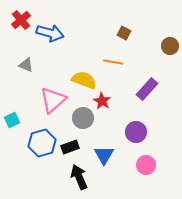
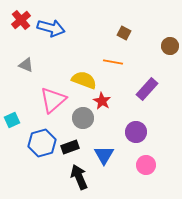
blue arrow: moved 1 px right, 5 px up
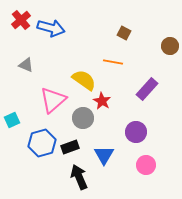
yellow semicircle: rotated 15 degrees clockwise
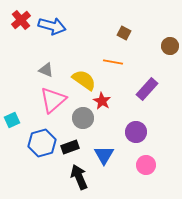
blue arrow: moved 1 px right, 2 px up
gray triangle: moved 20 px right, 5 px down
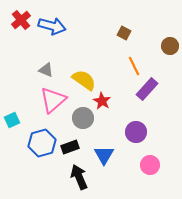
orange line: moved 21 px right, 4 px down; rotated 54 degrees clockwise
pink circle: moved 4 px right
